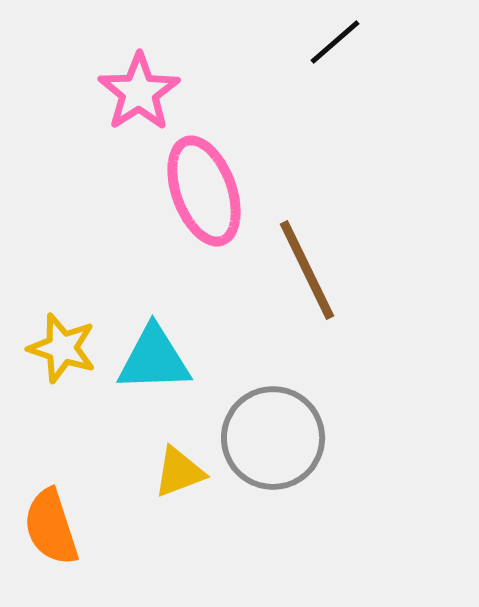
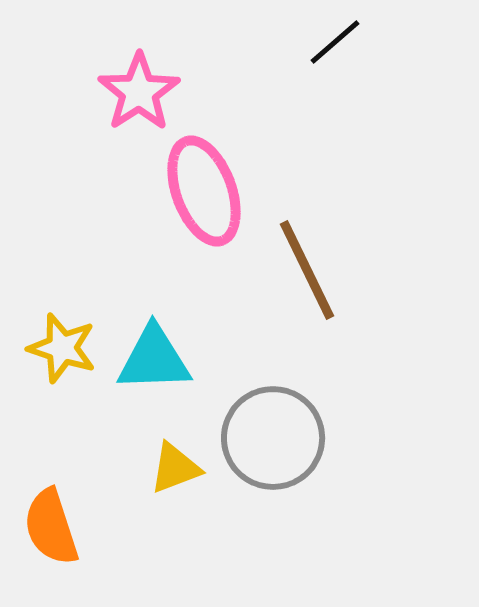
yellow triangle: moved 4 px left, 4 px up
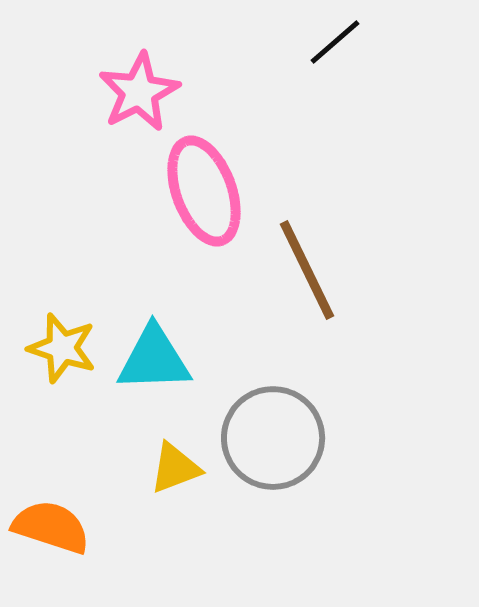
pink star: rotated 6 degrees clockwise
orange semicircle: rotated 126 degrees clockwise
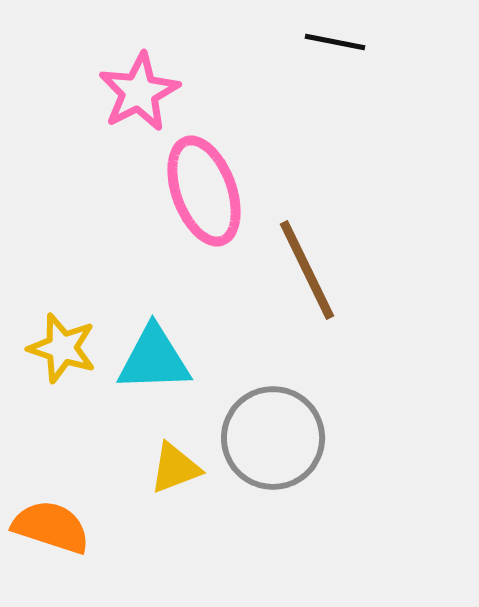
black line: rotated 52 degrees clockwise
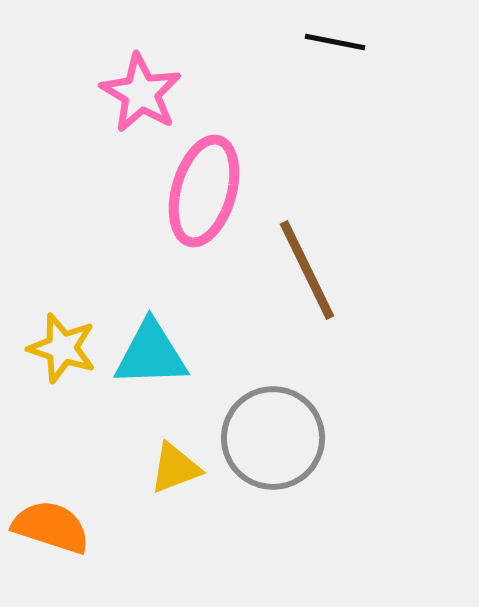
pink star: moved 2 px right, 1 px down; rotated 14 degrees counterclockwise
pink ellipse: rotated 36 degrees clockwise
cyan triangle: moved 3 px left, 5 px up
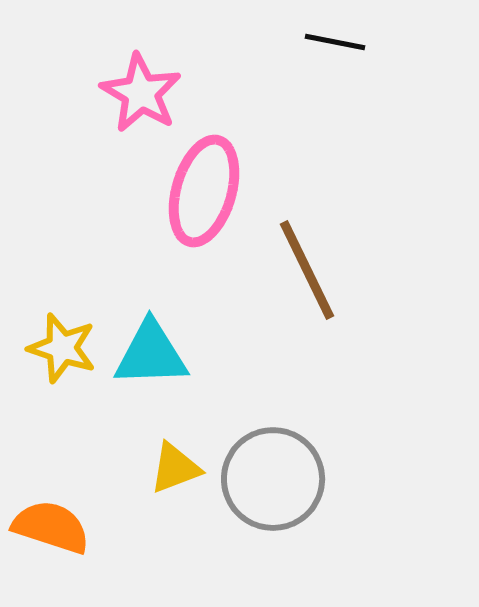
gray circle: moved 41 px down
